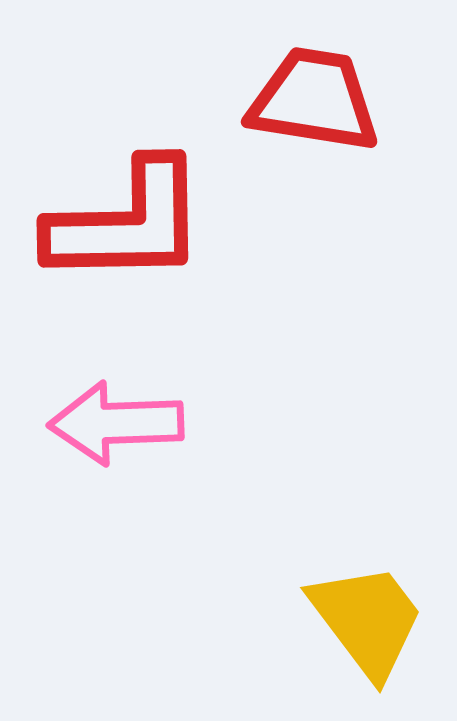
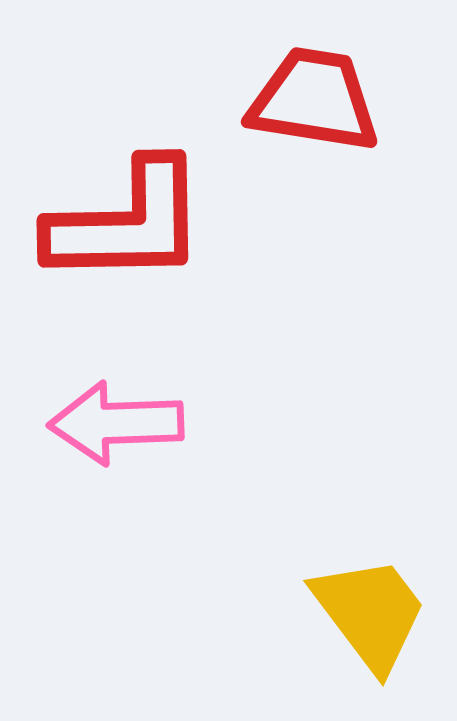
yellow trapezoid: moved 3 px right, 7 px up
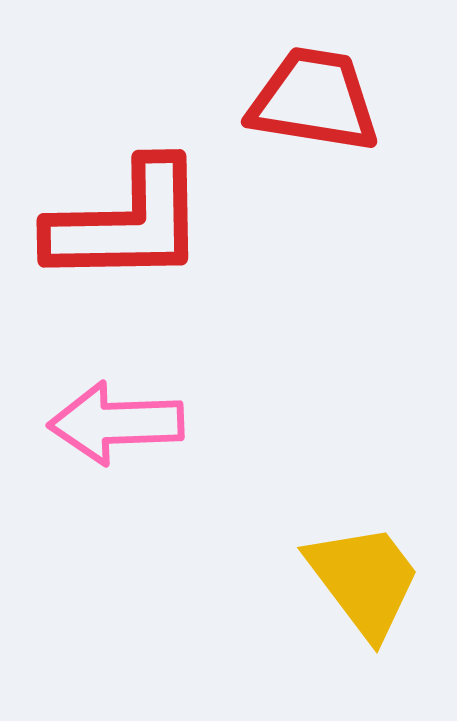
yellow trapezoid: moved 6 px left, 33 px up
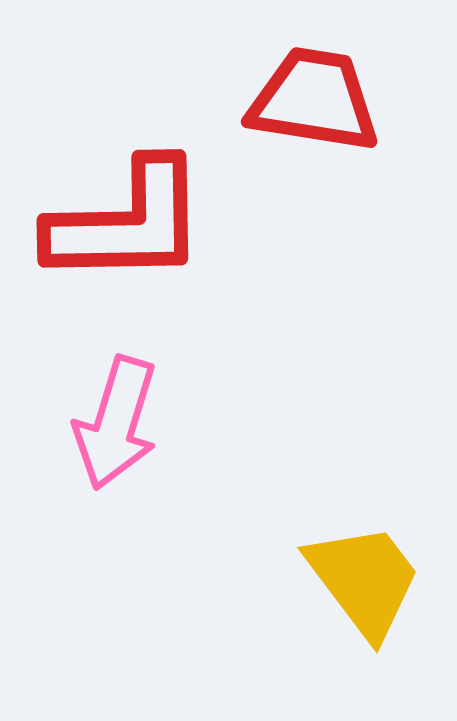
pink arrow: rotated 71 degrees counterclockwise
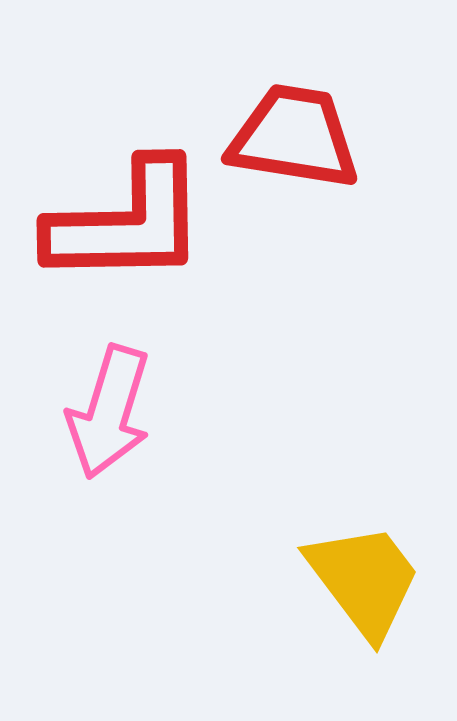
red trapezoid: moved 20 px left, 37 px down
pink arrow: moved 7 px left, 11 px up
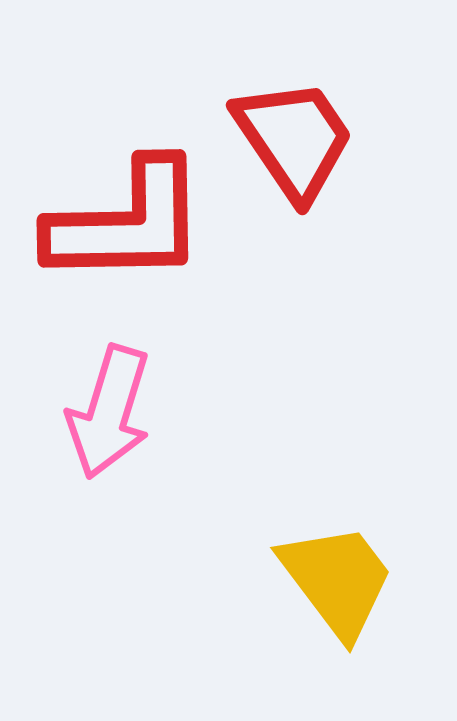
red trapezoid: moved 2 px down; rotated 47 degrees clockwise
yellow trapezoid: moved 27 px left
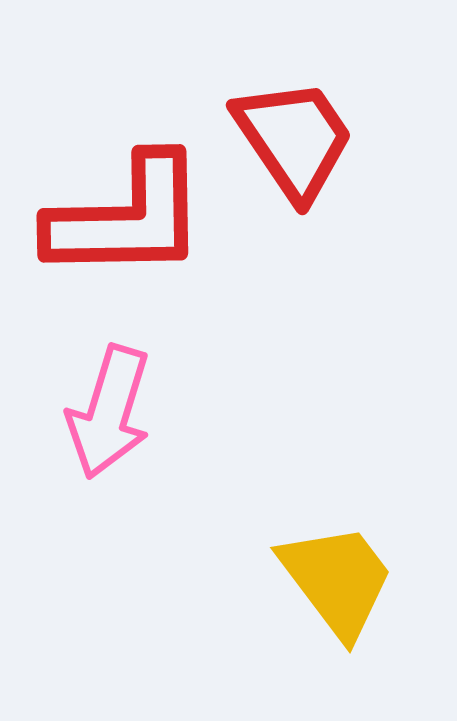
red L-shape: moved 5 px up
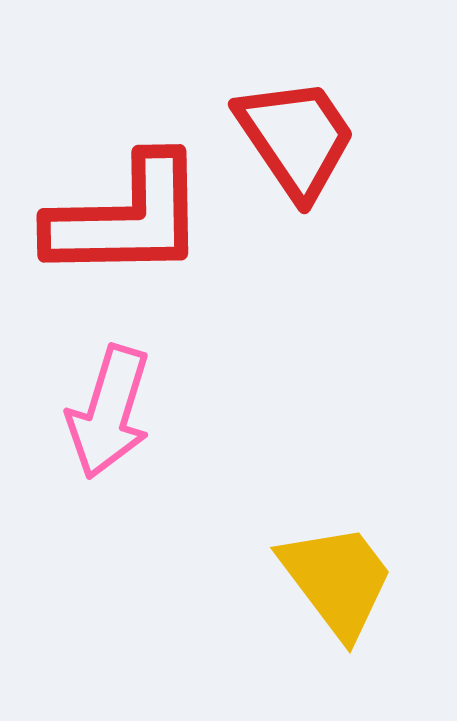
red trapezoid: moved 2 px right, 1 px up
